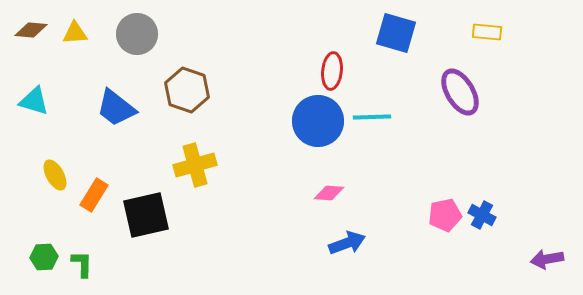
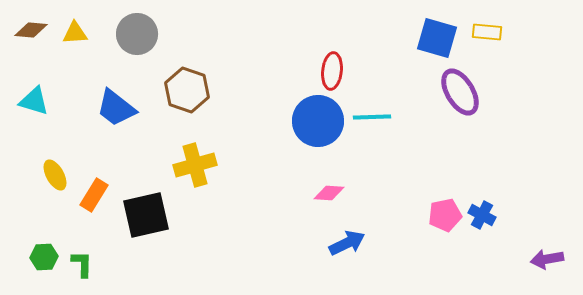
blue square: moved 41 px right, 5 px down
blue arrow: rotated 6 degrees counterclockwise
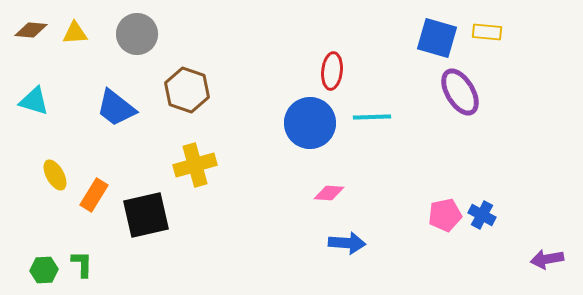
blue circle: moved 8 px left, 2 px down
blue arrow: rotated 30 degrees clockwise
green hexagon: moved 13 px down
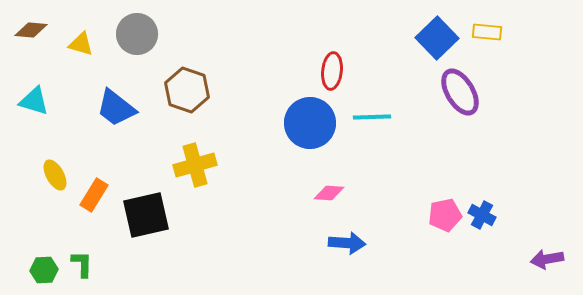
yellow triangle: moved 6 px right, 11 px down; rotated 20 degrees clockwise
blue square: rotated 30 degrees clockwise
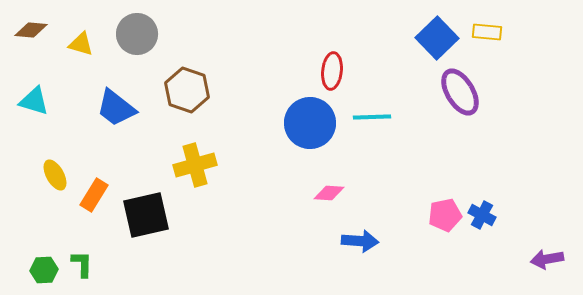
blue arrow: moved 13 px right, 2 px up
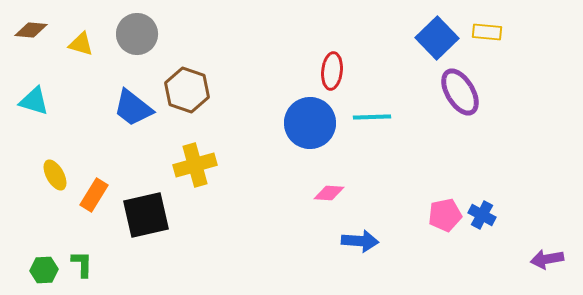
blue trapezoid: moved 17 px right
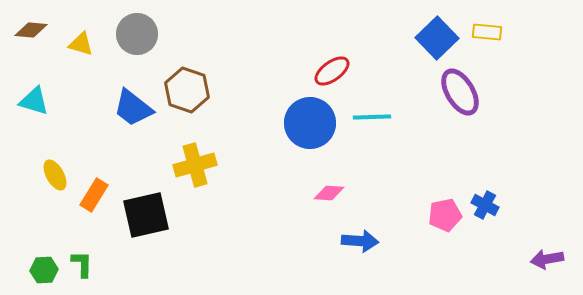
red ellipse: rotated 48 degrees clockwise
blue cross: moved 3 px right, 10 px up
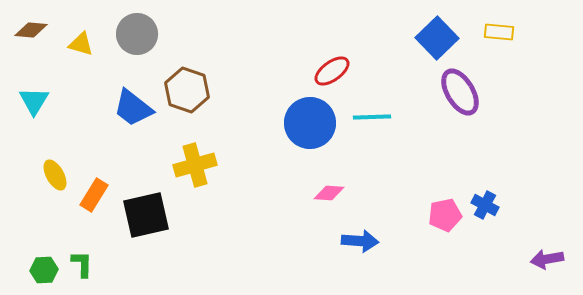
yellow rectangle: moved 12 px right
cyan triangle: rotated 44 degrees clockwise
